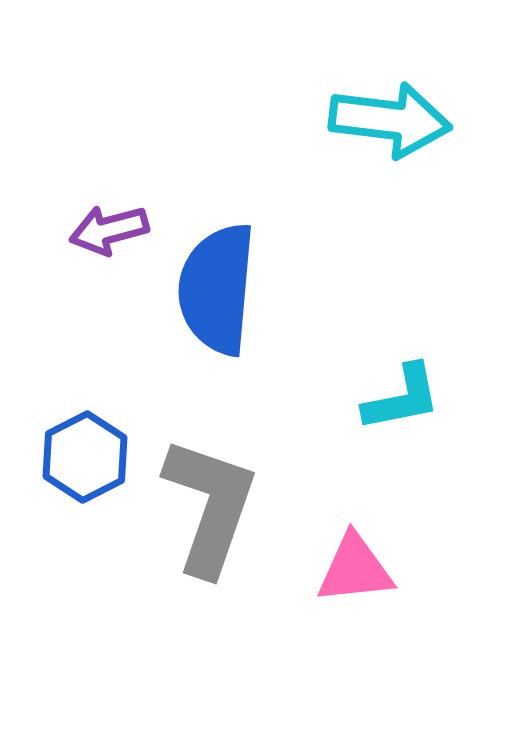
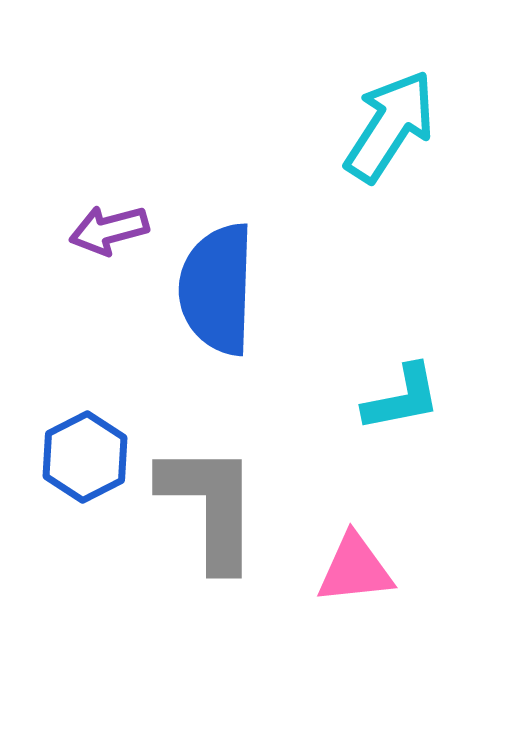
cyan arrow: moved 6 px down; rotated 64 degrees counterclockwise
blue semicircle: rotated 3 degrees counterclockwise
gray L-shape: rotated 19 degrees counterclockwise
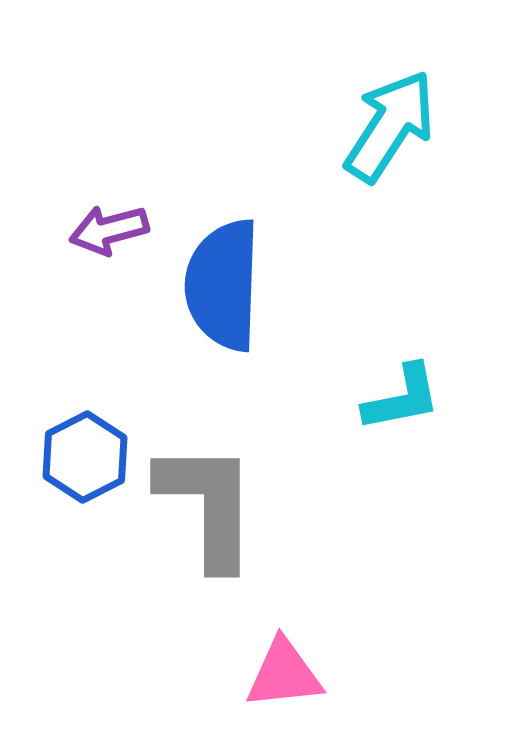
blue semicircle: moved 6 px right, 4 px up
gray L-shape: moved 2 px left, 1 px up
pink triangle: moved 71 px left, 105 px down
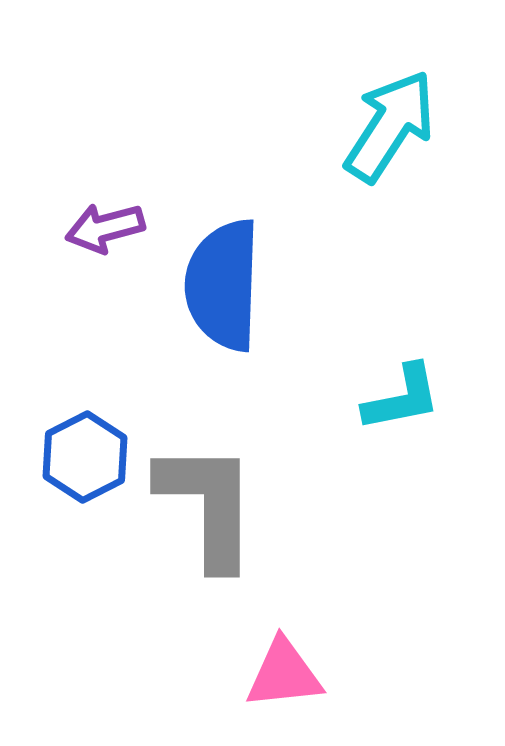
purple arrow: moved 4 px left, 2 px up
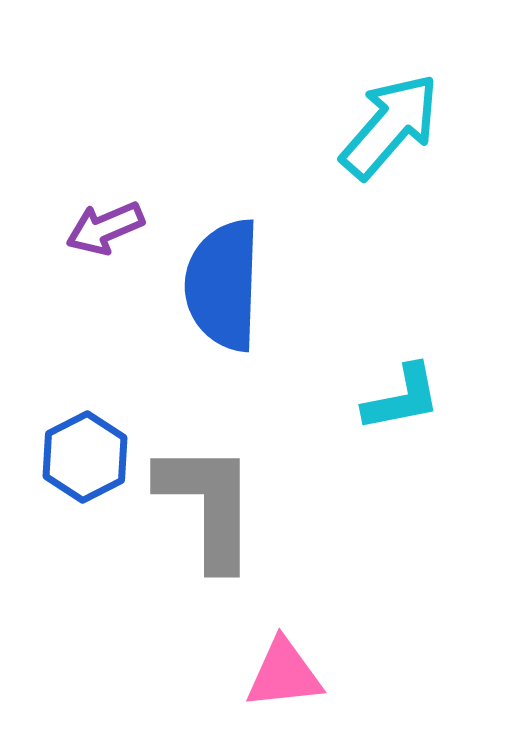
cyan arrow: rotated 8 degrees clockwise
purple arrow: rotated 8 degrees counterclockwise
